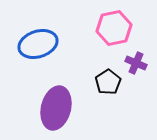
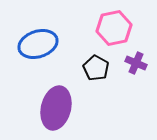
black pentagon: moved 12 px left, 14 px up; rotated 10 degrees counterclockwise
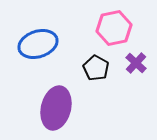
purple cross: rotated 20 degrees clockwise
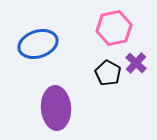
black pentagon: moved 12 px right, 5 px down
purple ellipse: rotated 18 degrees counterclockwise
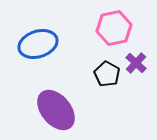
black pentagon: moved 1 px left, 1 px down
purple ellipse: moved 2 px down; rotated 36 degrees counterclockwise
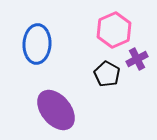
pink hexagon: moved 2 px down; rotated 12 degrees counterclockwise
blue ellipse: moved 1 px left; rotated 69 degrees counterclockwise
purple cross: moved 1 px right, 4 px up; rotated 20 degrees clockwise
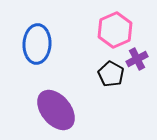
pink hexagon: moved 1 px right
black pentagon: moved 4 px right
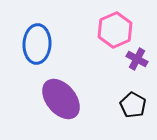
purple cross: rotated 35 degrees counterclockwise
black pentagon: moved 22 px right, 31 px down
purple ellipse: moved 5 px right, 11 px up
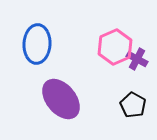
pink hexagon: moved 17 px down
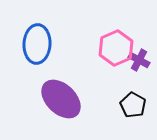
pink hexagon: moved 1 px right, 1 px down
purple cross: moved 2 px right, 1 px down
purple ellipse: rotated 6 degrees counterclockwise
